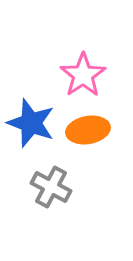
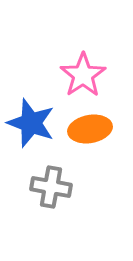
orange ellipse: moved 2 px right, 1 px up
gray cross: rotated 18 degrees counterclockwise
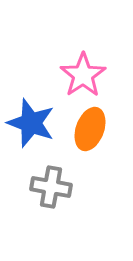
orange ellipse: rotated 60 degrees counterclockwise
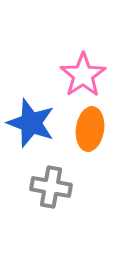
orange ellipse: rotated 12 degrees counterclockwise
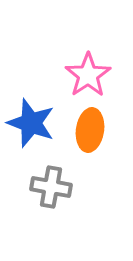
pink star: moved 5 px right
orange ellipse: moved 1 px down
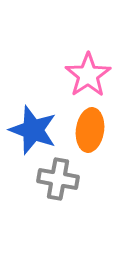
blue star: moved 2 px right, 7 px down
gray cross: moved 7 px right, 8 px up
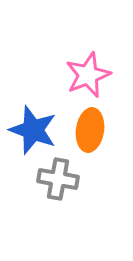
pink star: rotated 12 degrees clockwise
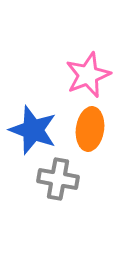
orange ellipse: moved 1 px up
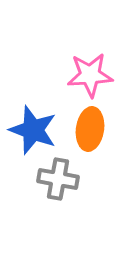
pink star: moved 2 px right; rotated 18 degrees clockwise
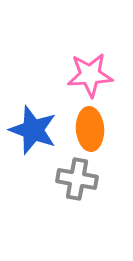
orange ellipse: rotated 12 degrees counterclockwise
gray cross: moved 19 px right
